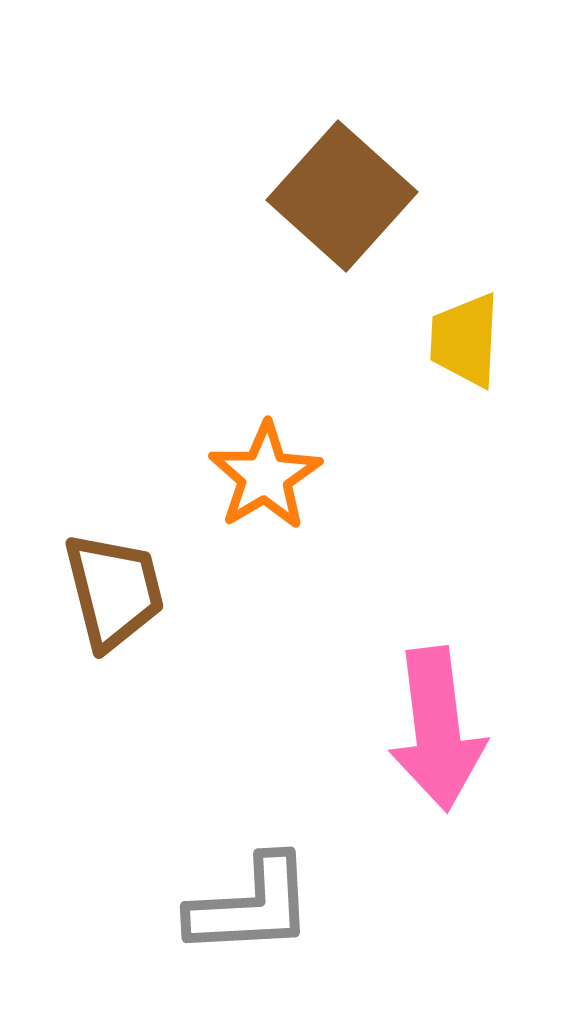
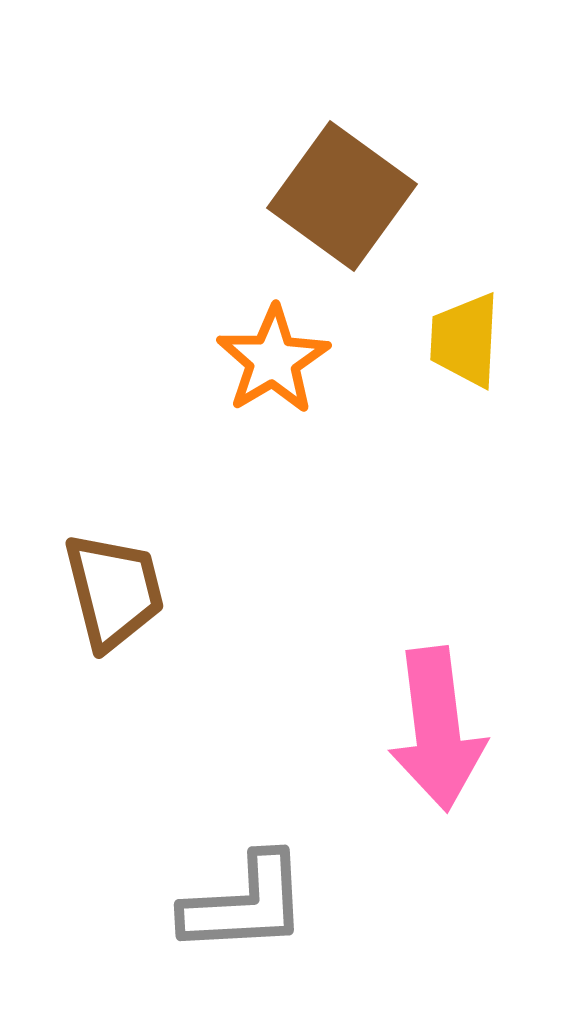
brown square: rotated 6 degrees counterclockwise
orange star: moved 8 px right, 116 px up
gray L-shape: moved 6 px left, 2 px up
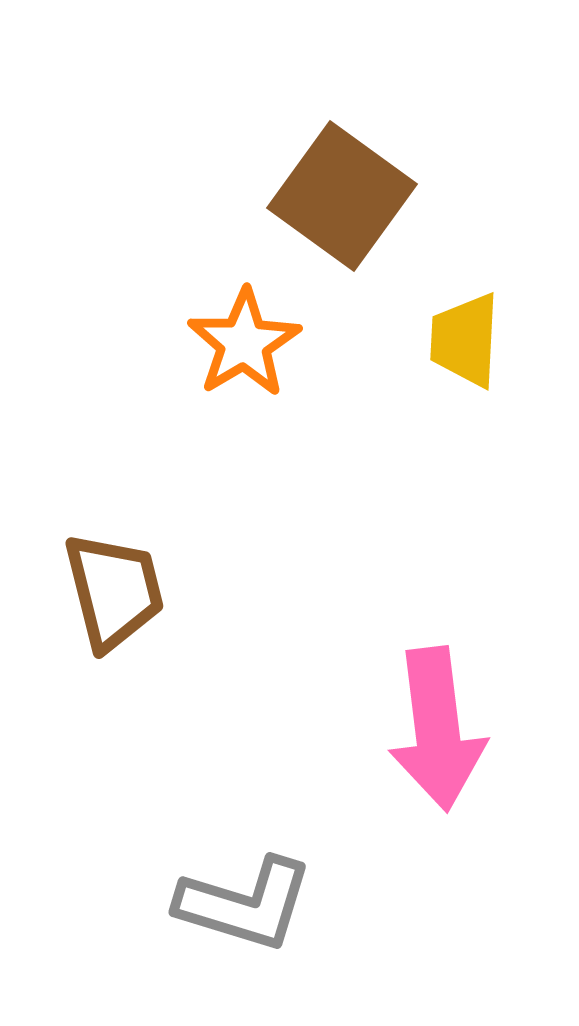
orange star: moved 29 px left, 17 px up
gray L-shape: rotated 20 degrees clockwise
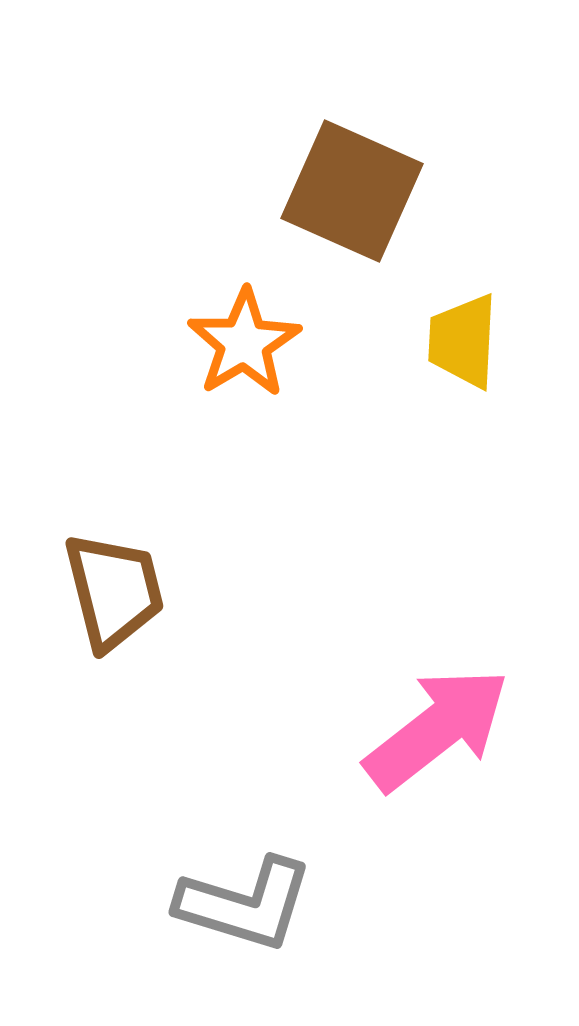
brown square: moved 10 px right, 5 px up; rotated 12 degrees counterclockwise
yellow trapezoid: moved 2 px left, 1 px down
pink arrow: rotated 121 degrees counterclockwise
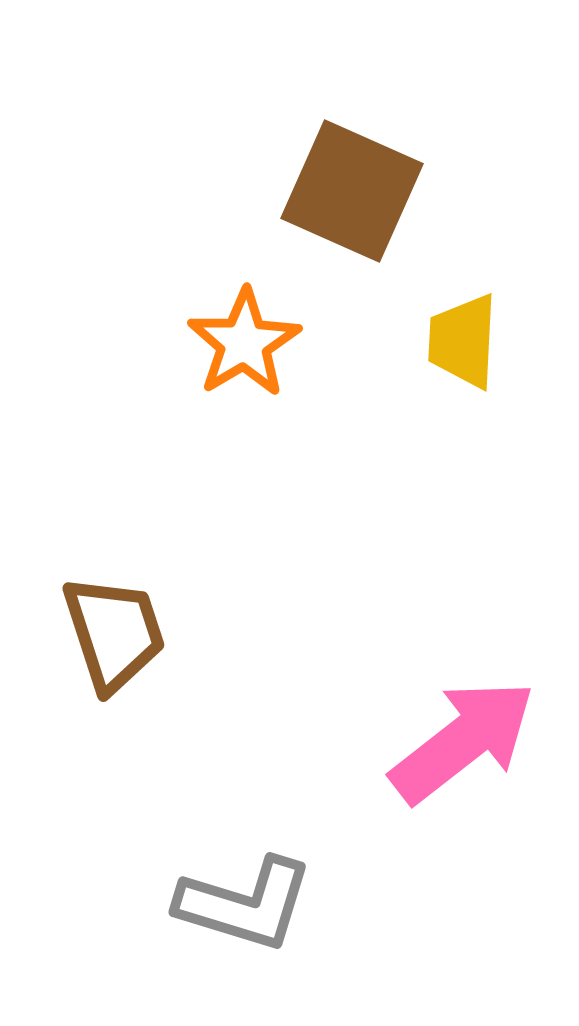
brown trapezoid: moved 42 px down; rotated 4 degrees counterclockwise
pink arrow: moved 26 px right, 12 px down
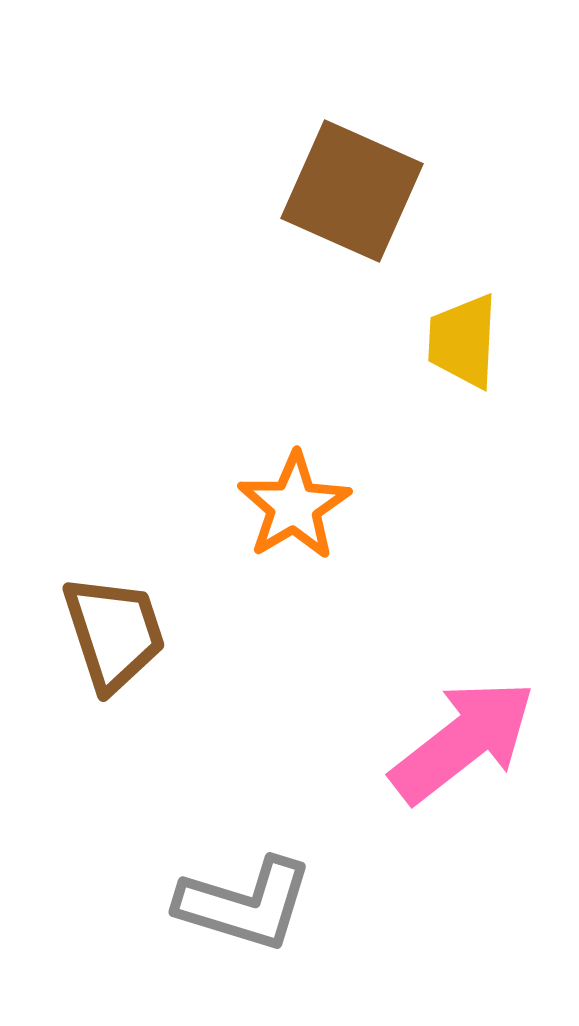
orange star: moved 50 px right, 163 px down
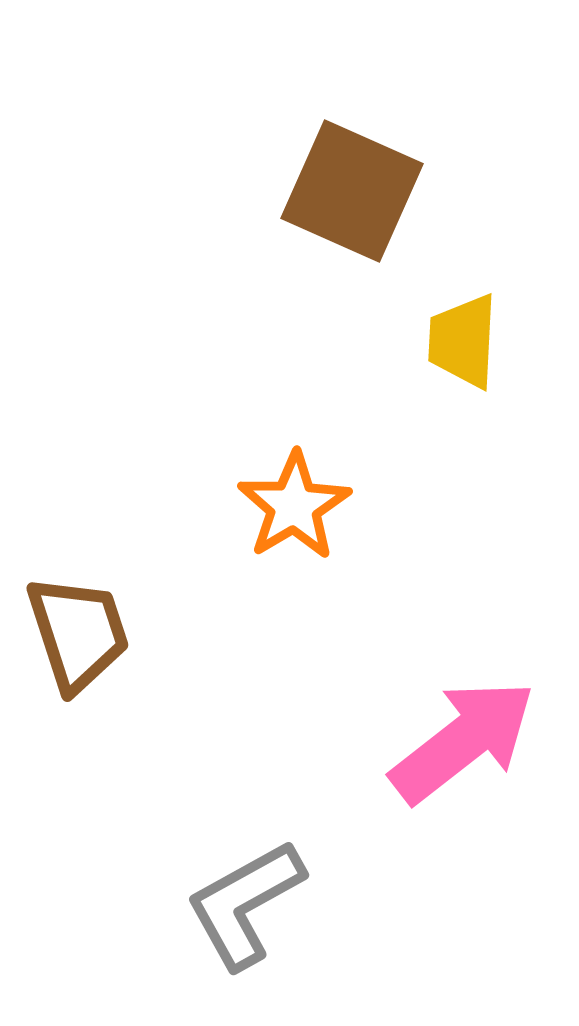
brown trapezoid: moved 36 px left
gray L-shape: rotated 134 degrees clockwise
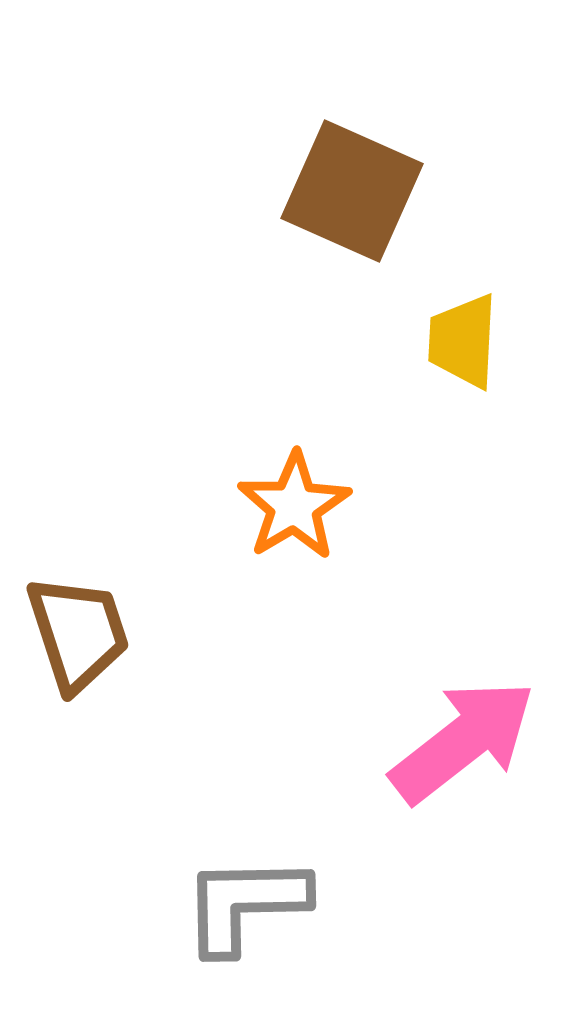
gray L-shape: rotated 28 degrees clockwise
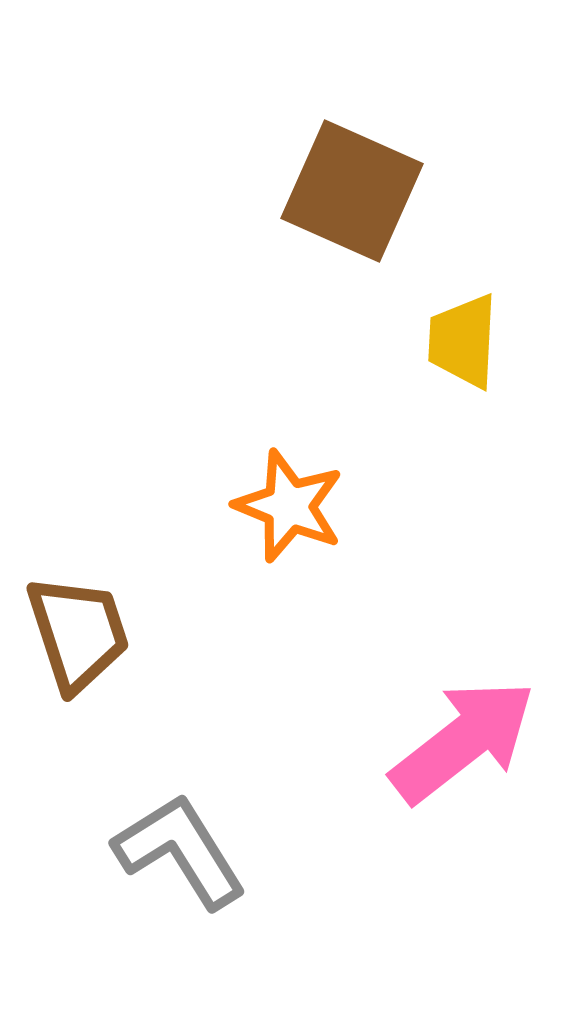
orange star: moved 5 px left; rotated 19 degrees counterclockwise
gray L-shape: moved 65 px left, 53 px up; rotated 59 degrees clockwise
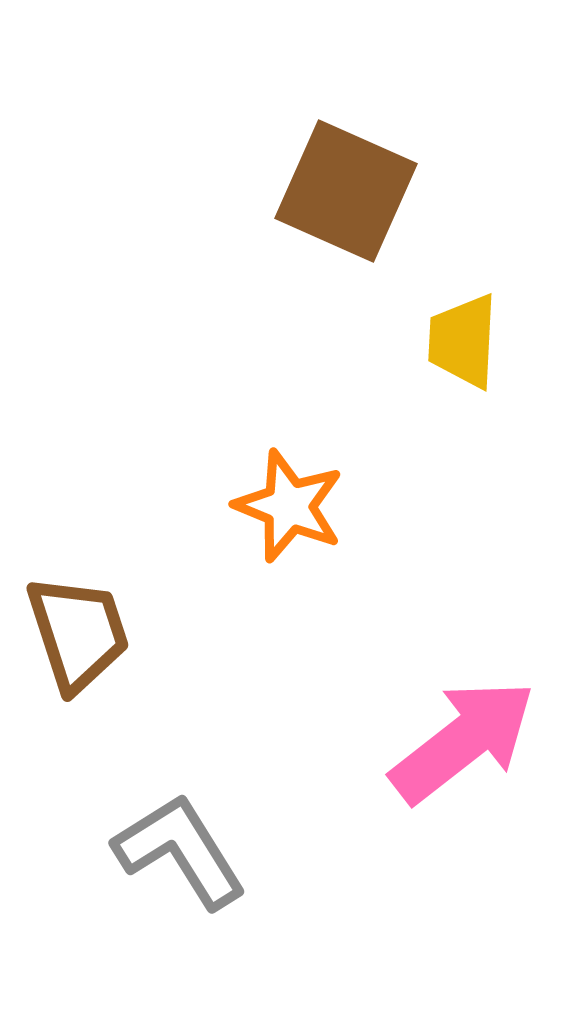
brown square: moved 6 px left
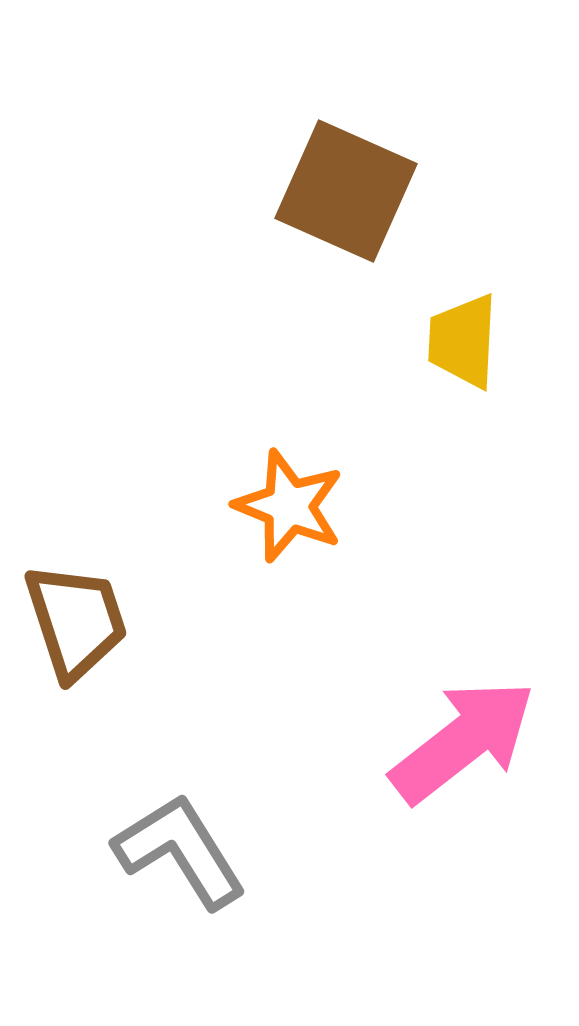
brown trapezoid: moved 2 px left, 12 px up
